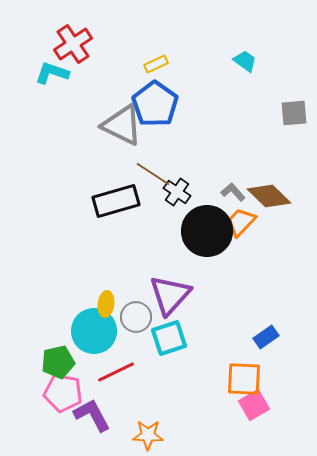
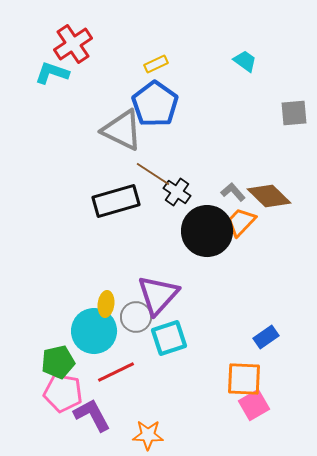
gray triangle: moved 5 px down
purple triangle: moved 12 px left
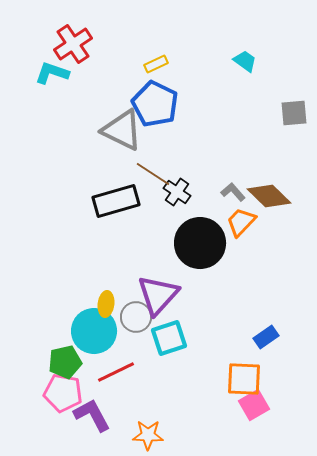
blue pentagon: rotated 9 degrees counterclockwise
black circle: moved 7 px left, 12 px down
green pentagon: moved 7 px right
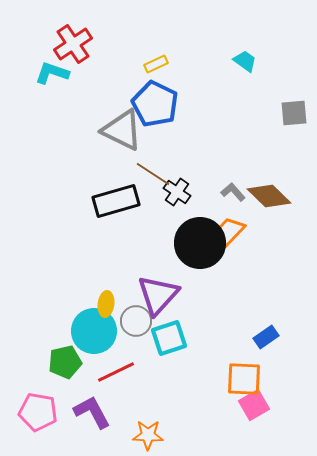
orange trapezoid: moved 11 px left, 9 px down
gray circle: moved 4 px down
pink pentagon: moved 25 px left, 19 px down
purple L-shape: moved 3 px up
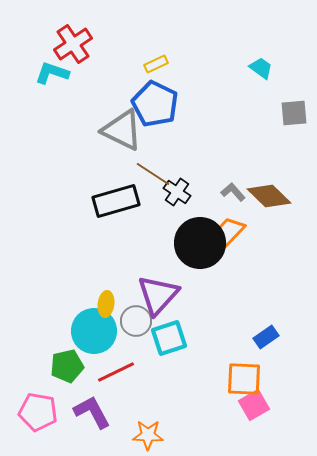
cyan trapezoid: moved 16 px right, 7 px down
green pentagon: moved 2 px right, 4 px down
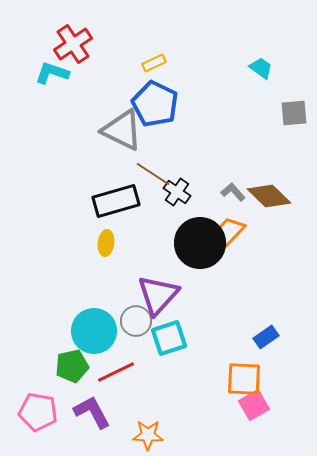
yellow rectangle: moved 2 px left, 1 px up
yellow ellipse: moved 61 px up
green pentagon: moved 5 px right
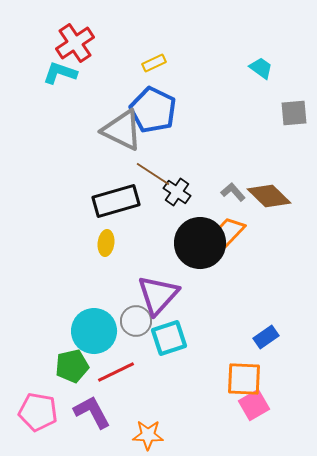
red cross: moved 2 px right, 1 px up
cyan L-shape: moved 8 px right
blue pentagon: moved 2 px left, 6 px down
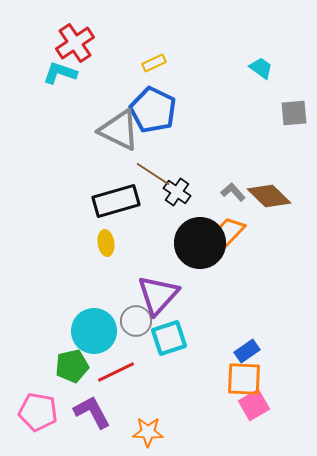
gray triangle: moved 3 px left
yellow ellipse: rotated 15 degrees counterclockwise
blue rectangle: moved 19 px left, 14 px down
orange star: moved 3 px up
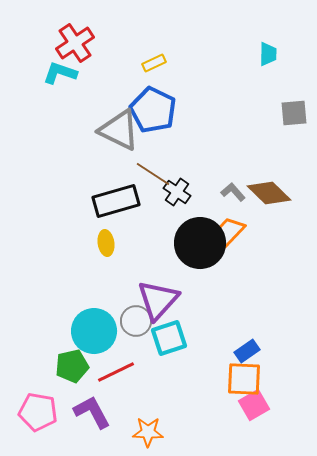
cyan trapezoid: moved 7 px right, 14 px up; rotated 55 degrees clockwise
brown diamond: moved 3 px up
purple triangle: moved 5 px down
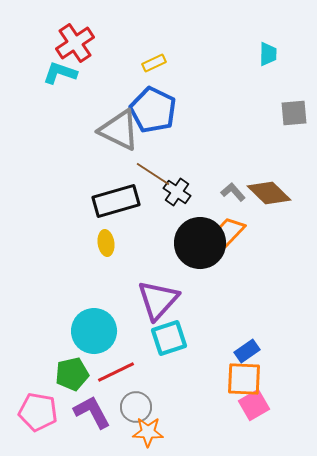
gray circle: moved 86 px down
green pentagon: moved 8 px down
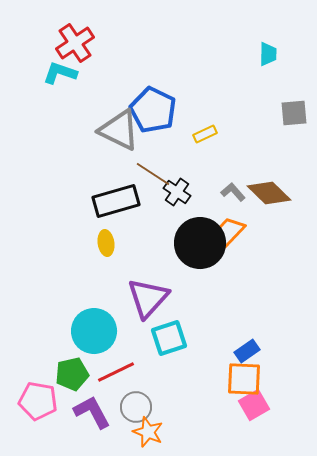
yellow rectangle: moved 51 px right, 71 px down
purple triangle: moved 10 px left, 2 px up
pink pentagon: moved 11 px up
orange star: rotated 20 degrees clockwise
